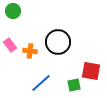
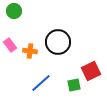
green circle: moved 1 px right
red square: rotated 36 degrees counterclockwise
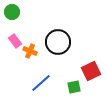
green circle: moved 2 px left, 1 px down
pink rectangle: moved 5 px right, 4 px up
orange cross: rotated 16 degrees clockwise
green square: moved 2 px down
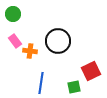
green circle: moved 1 px right, 2 px down
black circle: moved 1 px up
orange cross: rotated 16 degrees counterclockwise
blue line: rotated 40 degrees counterclockwise
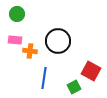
green circle: moved 4 px right
pink rectangle: moved 1 px up; rotated 48 degrees counterclockwise
red square: rotated 36 degrees counterclockwise
blue line: moved 3 px right, 5 px up
green square: rotated 16 degrees counterclockwise
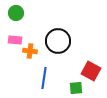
green circle: moved 1 px left, 1 px up
green square: moved 2 px right, 1 px down; rotated 24 degrees clockwise
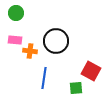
black circle: moved 2 px left
